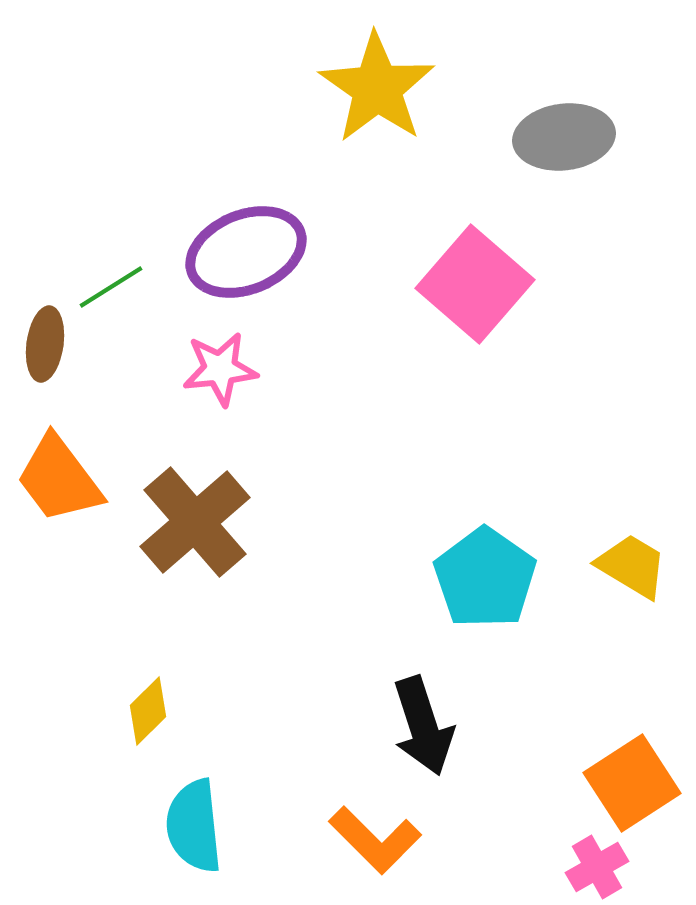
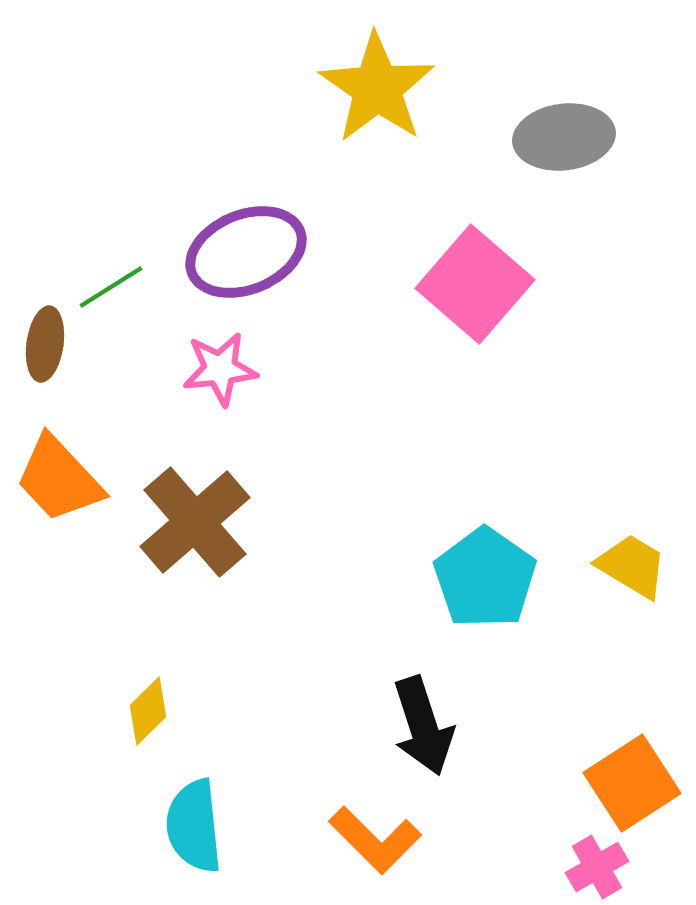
orange trapezoid: rotated 6 degrees counterclockwise
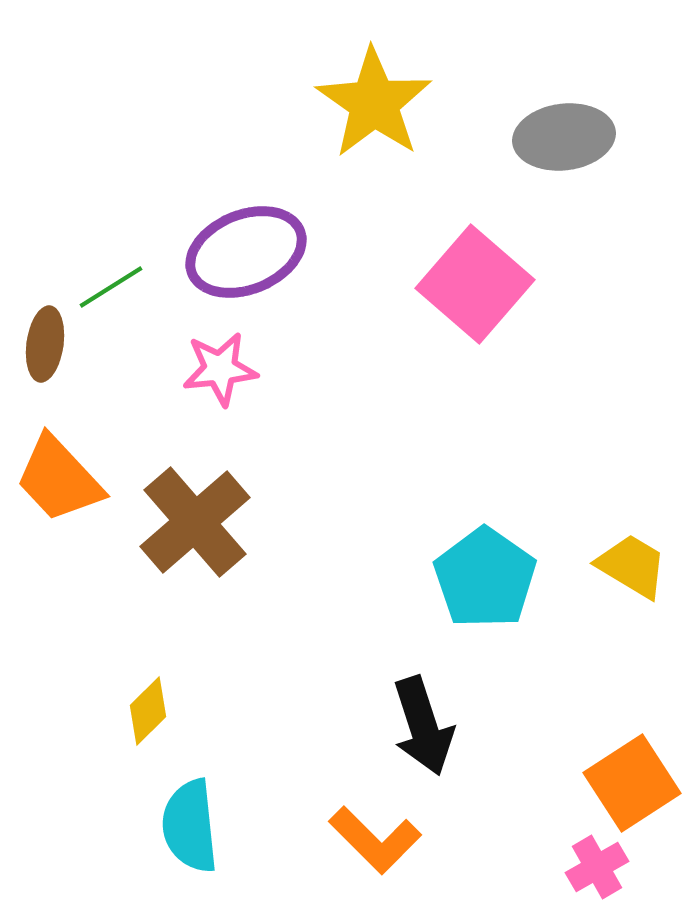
yellow star: moved 3 px left, 15 px down
cyan semicircle: moved 4 px left
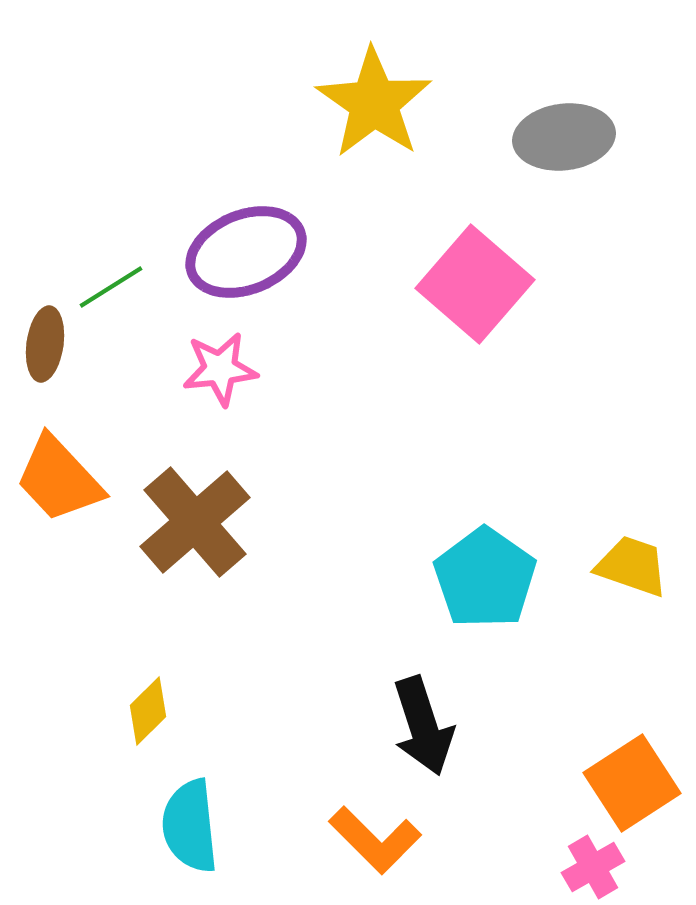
yellow trapezoid: rotated 12 degrees counterclockwise
pink cross: moved 4 px left
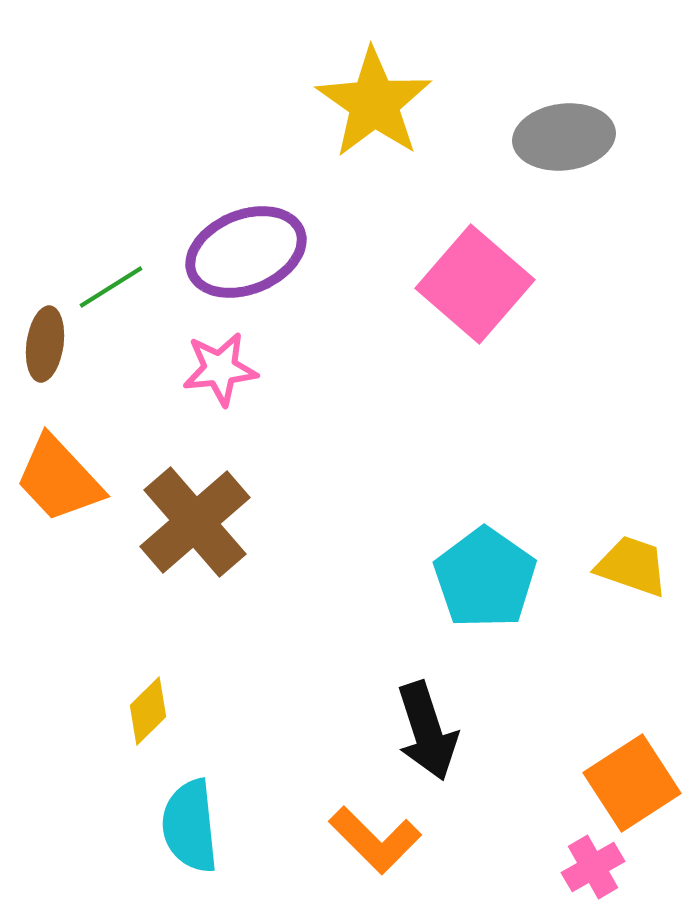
black arrow: moved 4 px right, 5 px down
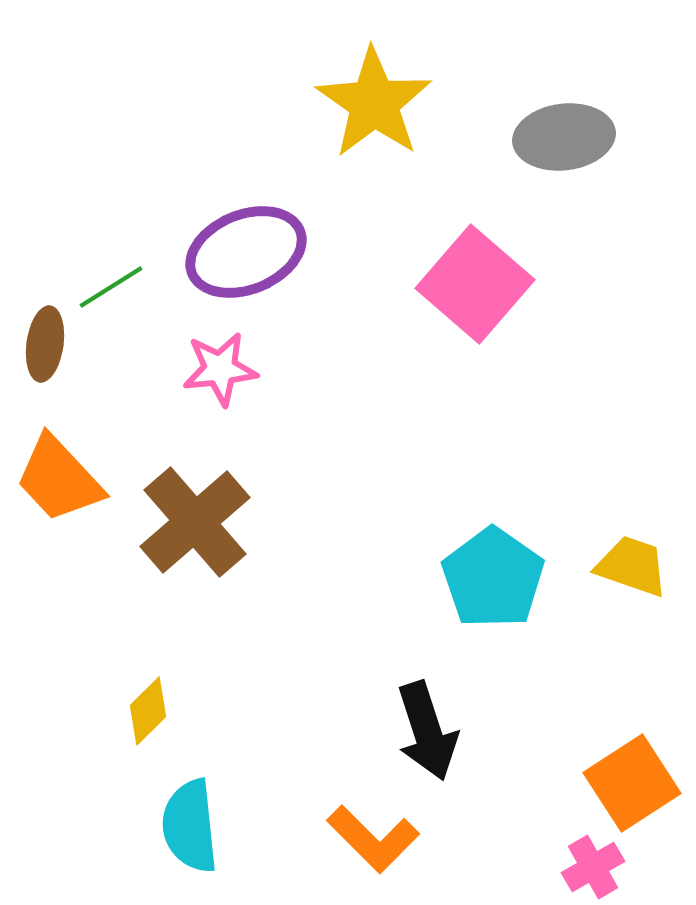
cyan pentagon: moved 8 px right
orange L-shape: moved 2 px left, 1 px up
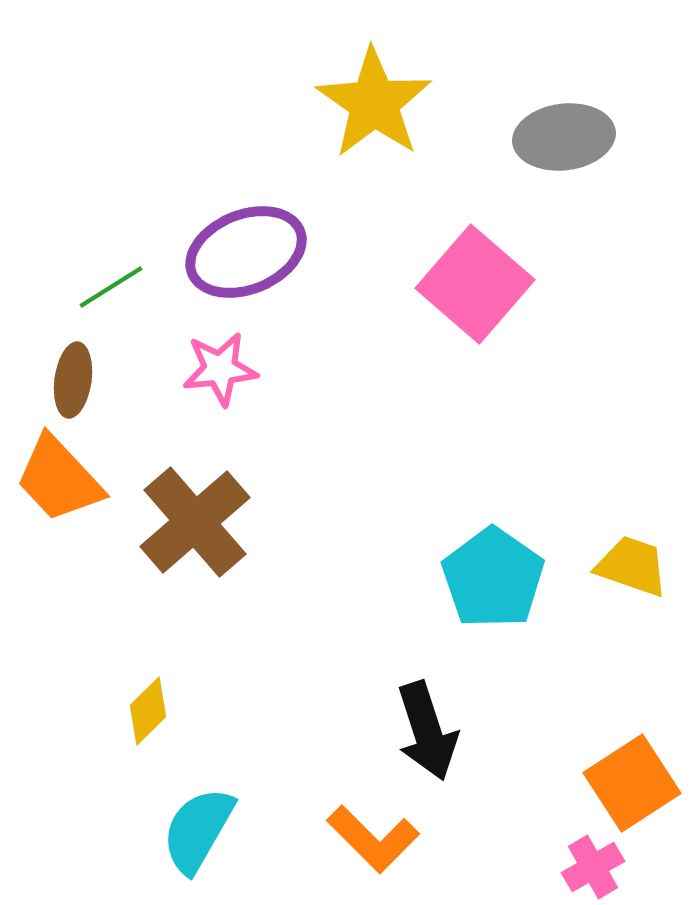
brown ellipse: moved 28 px right, 36 px down
cyan semicircle: moved 8 px right, 4 px down; rotated 36 degrees clockwise
